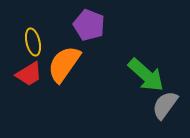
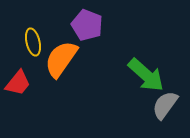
purple pentagon: moved 2 px left
orange semicircle: moved 3 px left, 5 px up
red trapezoid: moved 11 px left, 9 px down; rotated 20 degrees counterclockwise
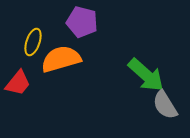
purple pentagon: moved 5 px left, 3 px up; rotated 8 degrees counterclockwise
yellow ellipse: rotated 32 degrees clockwise
orange semicircle: rotated 39 degrees clockwise
gray semicircle: rotated 68 degrees counterclockwise
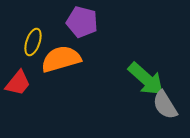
green arrow: moved 4 px down
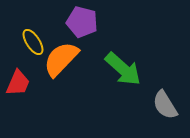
yellow ellipse: rotated 52 degrees counterclockwise
orange semicircle: rotated 30 degrees counterclockwise
green arrow: moved 23 px left, 10 px up
red trapezoid: rotated 16 degrees counterclockwise
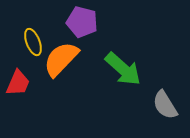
yellow ellipse: rotated 12 degrees clockwise
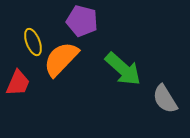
purple pentagon: moved 1 px up
gray semicircle: moved 6 px up
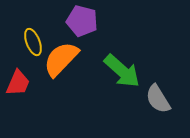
green arrow: moved 1 px left, 2 px down
gray semicircle: moved 7 px left
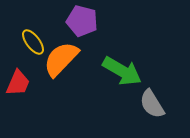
yellow ellipse: rotated 16 degrees counterclockwise
green arrow: rotated 12 degrees counterclockwise
gray semicircle: moved 6 px left, 5 px down
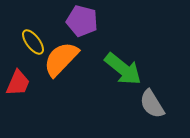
green arrow: moved 1 px right, 2 px up; rotated 9 degrees clockwise
